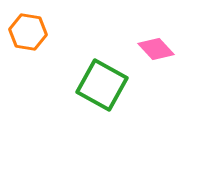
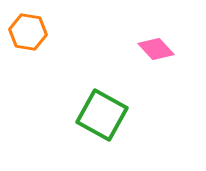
green square: moved 30 px down
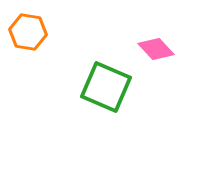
green square: moved 4 px right, 28 px up; rotated 6 degrees counterclockwise
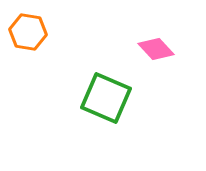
green square: moved 11 px down
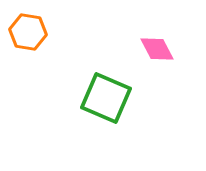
pink diamond: moved 1 px right; rotated 15 degrees clockwise
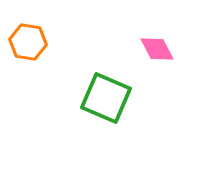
orange hexagon: moved 10 px down
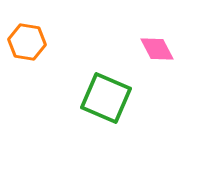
orange hexagon: moved 1 px left
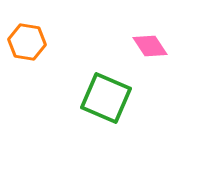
pink diamond: moved 7 px left, 3 px up; rotated 6 degrees counterclockwise
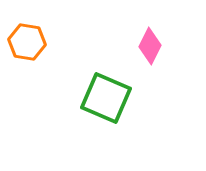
pink diamond: rotated 60 degrees clockwise
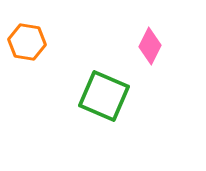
green square: moved 2 px left, 2 px up
